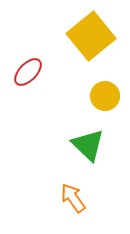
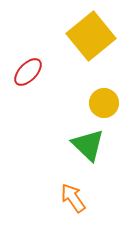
yellow circle: moved 1 px left, 7 px down
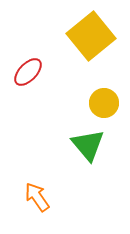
green triangle: rotated 6 degrees clockwise
orange arrow: moved 36 px left, 1 px up
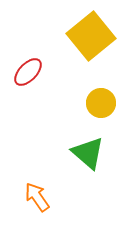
yellow circle: moved 3 px left
green triangle: moved 8 px down; rotated 9 degrees counterclockwise
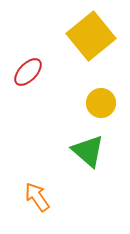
green triangle: moved 2 px up
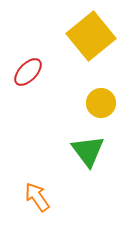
green triangle: rotated 12 degrees clockwise
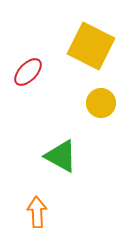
yellow square: moved 10 px down; rotated 24 degrees counterclockwise
green triangle: moved 27 px left, 5 px down; rotated 24 degrees counterclockwise
orange arrow: moved 15 px down; rotated 32 degrees clockwise
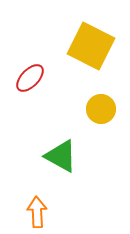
red ellipse: moved 2 px right, 6 px down
yellow circle: moved 6 px down
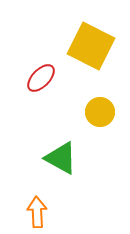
red ellipse: moved 11 px right
yellow circle: moved 1 px left, 3 px down
green triangle: moved 2 px down
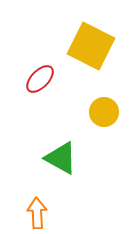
red ellipse: moved 1 px left, 1 px down
yellow circle: moved 4 px right
orange arrow: moved 1 px down
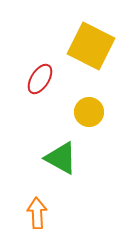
red ellipse: rotated 12 degrees counterclockwise
yellow circle: moved 15 px left
